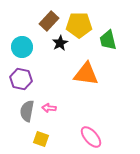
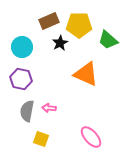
brown rectangle: rotated 24 degrees clockwise
green trapezoid: rotated 35 degrees counterclockwise
orange triangle: rotated 16 degrees clockwise
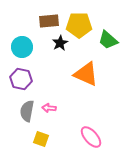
brown rectangle: rotated 18 degrees clockwise
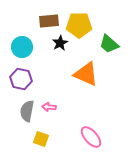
green trapezoid: moved 1 px right, 4 px down
pink arrow: moved 1 px up
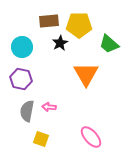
orange triangle: rotated 36 degrees clockwise
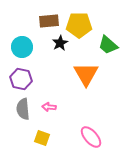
green trapezoid: moved 1 px left, 1 px down
gray semicircle: moved 4 px left, 2 px up; rotated 15 degrees counterclockwise
yellow square: moved 1 px right, 1 px up
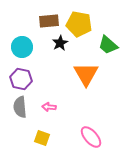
yellow pentagon: moved 1 px up; rotated 10 degrees clockwise
gray semicircle: moved 3 px left, 2 px up
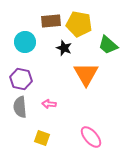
brown rectangle: moved 2 px right
black star: moved 4 px right, 5 px down; rotated 21 degrees counterclockwise
cyan circle: moved 3 px right, 5 px up
pink arrow: moved 3 px up
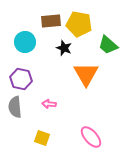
gray semicircle: moved 5 px left
